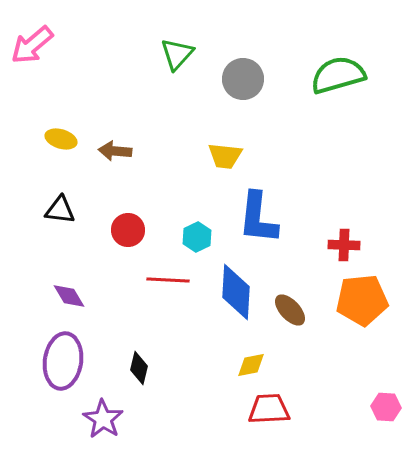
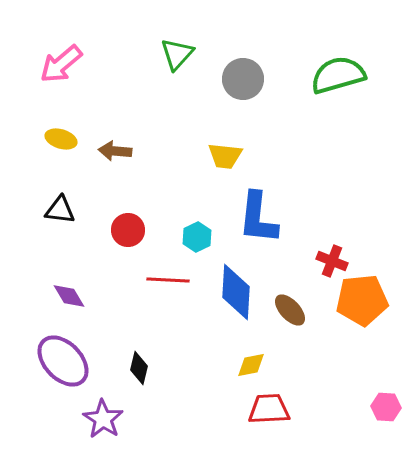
pink arrow: moved 29 px right, 19 px down
red cross: moved 12 px left, 16 px down; rotated 20 degrees clockwise
purple ellipse: rotated 52 degrees counterclockwise
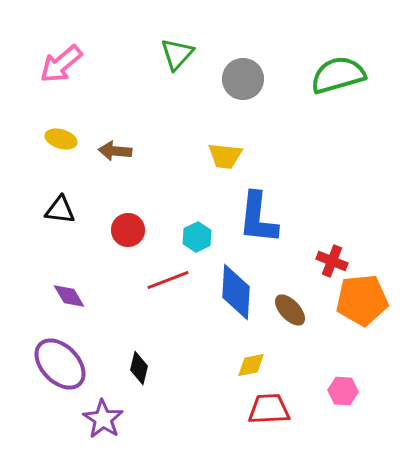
red line: rotated 24 degrees counterclockwise
purple ellipse: moved 3 px left, 3 px down
pink hexagon: moved 43 px left, 16 px up
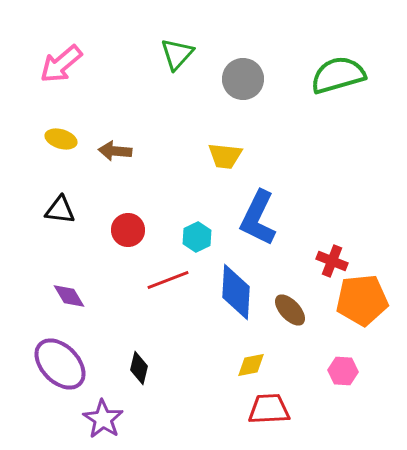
blue L-shape: rotated 20 degrees clockwise
pink hexagon: moved 20 px up
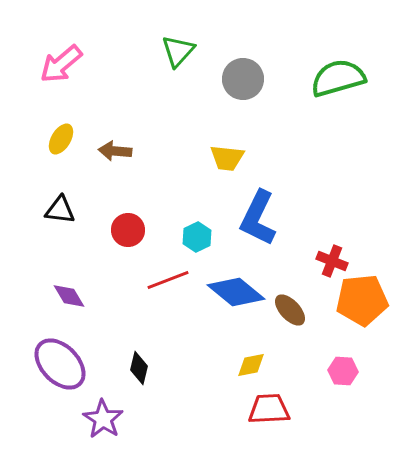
green triangle: moved 1 px right, 3 px up
green semicircle: moved 3 px down
yellow ellipse: rotated 76 degrees counterclockwise
yellow trapezoid: moved 2 px right, 2 px down
blue diamond: rotated 54 degrees counterclockwise
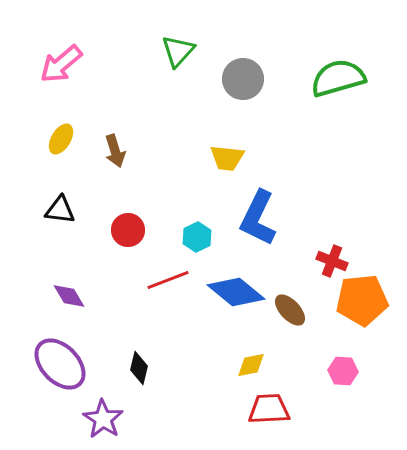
brown arrow: rotated 112 degrees counterclockwise
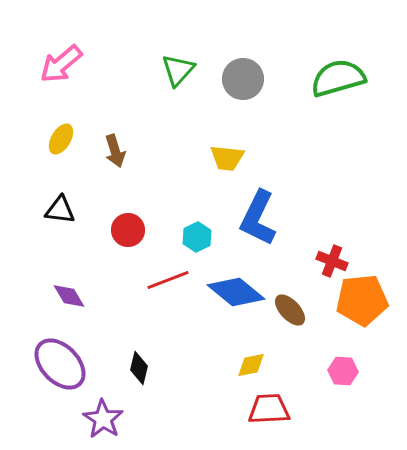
green triangle: moved 19 px down
